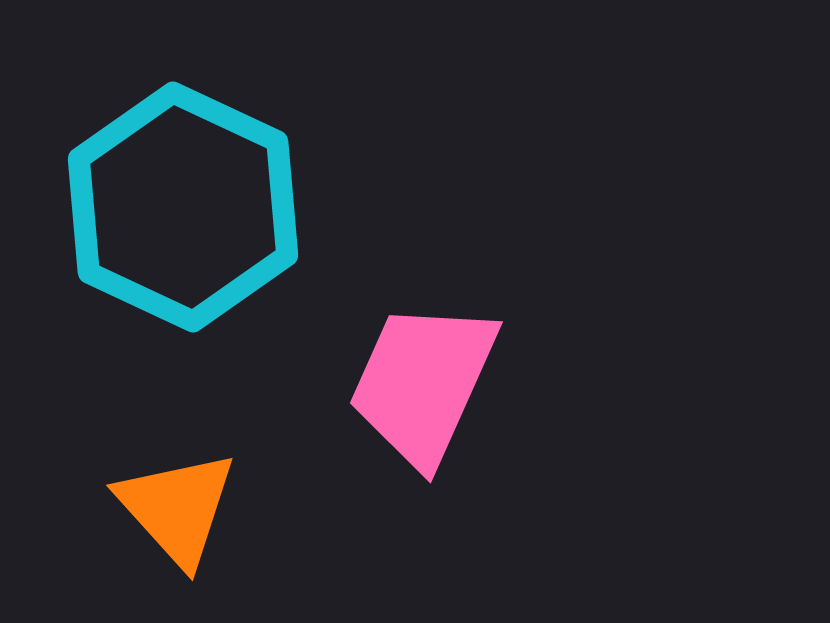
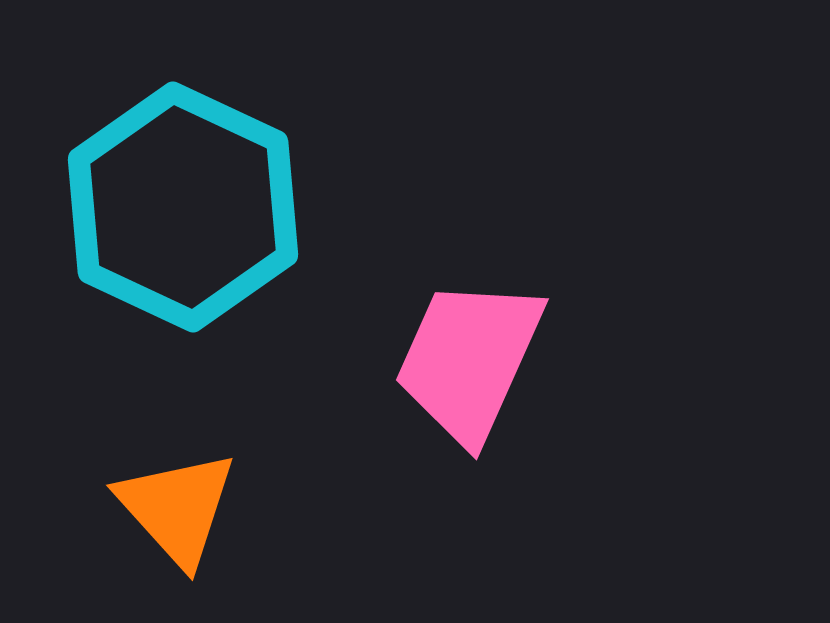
pink trapezoid: moved 46 px right, 23 px up
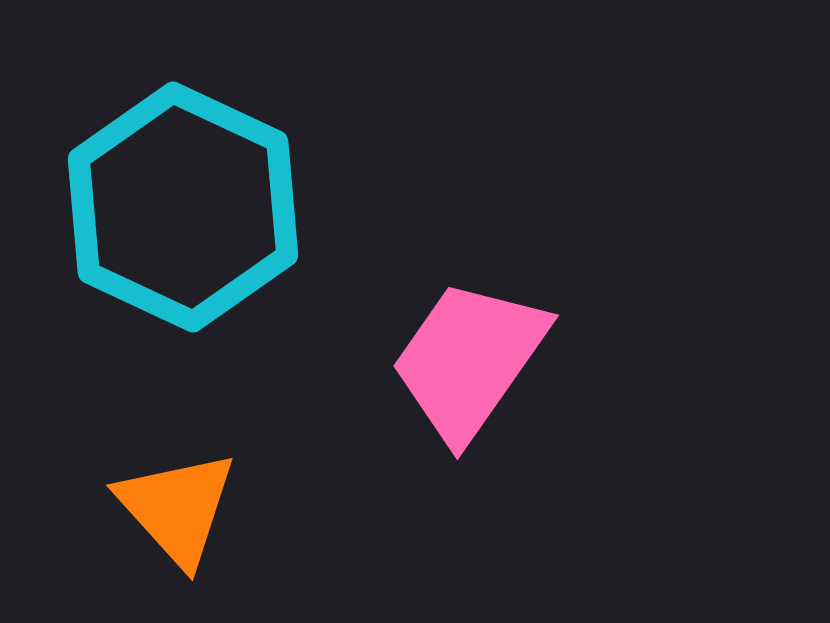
pink trapezoid: rotated 11 degrees clockwise
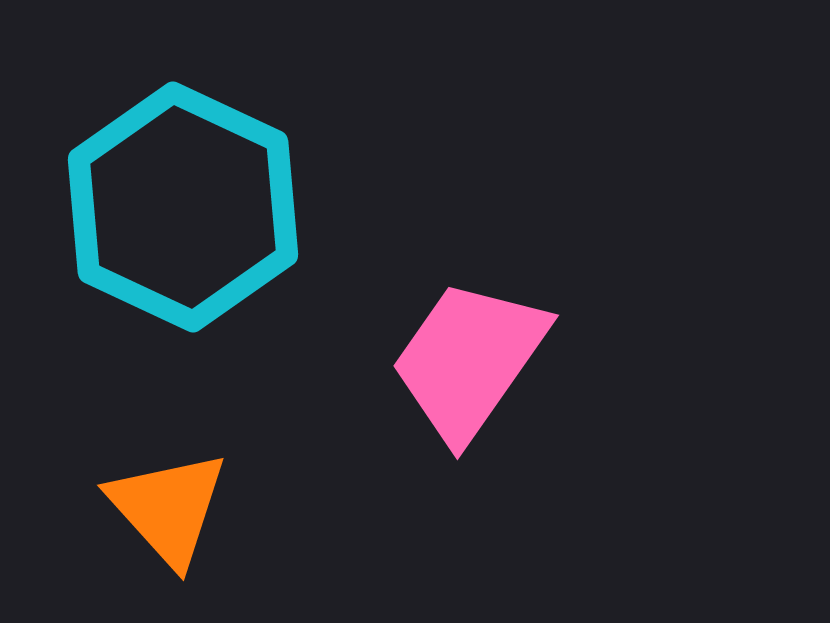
orange triangle: moved 9 px left
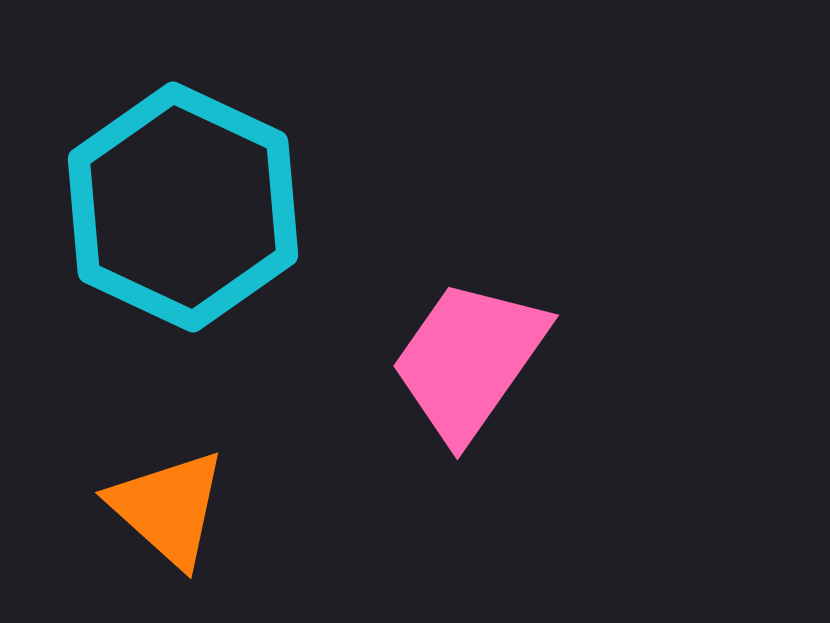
orange triangle: rotated 6 degrees counterclockwise
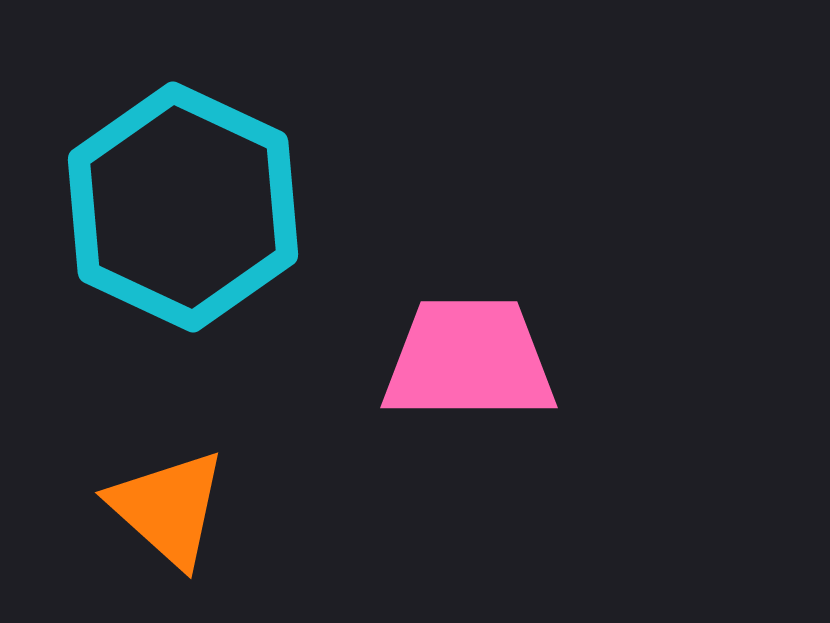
pink trapezoid: rotated 55 degrees clockwise
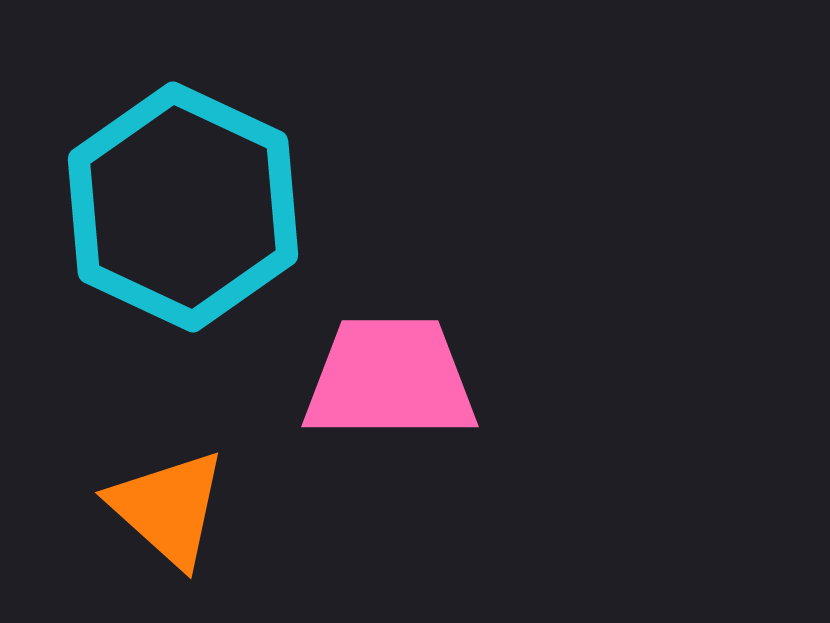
pink trapezoid: moved 79 px left, 19 px down
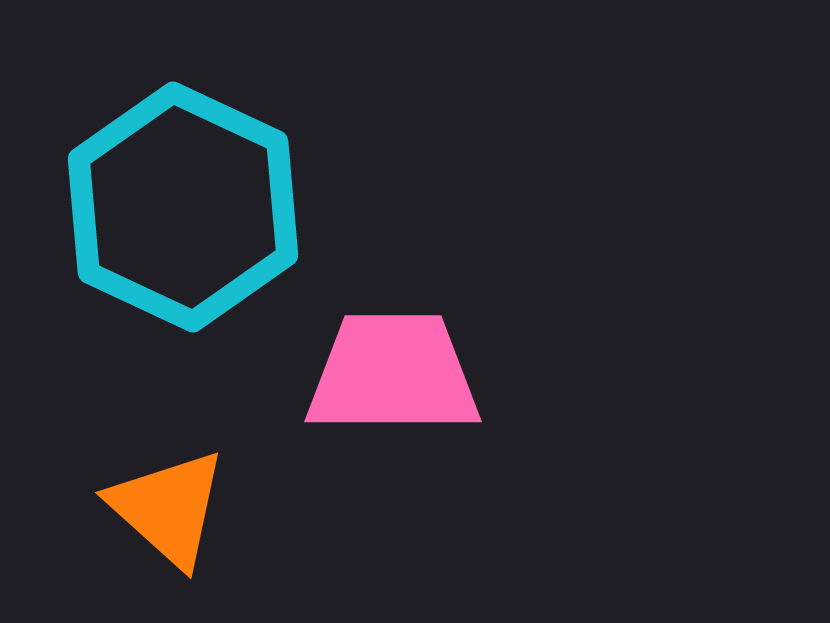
pink trapezoid: moved 3 px right, 5 px up
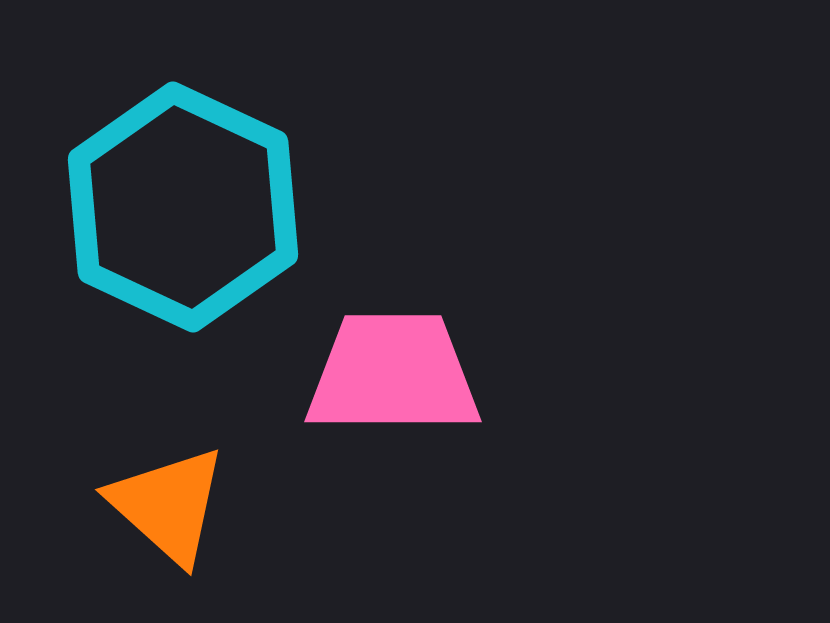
orange triangle: moved 3 px up
